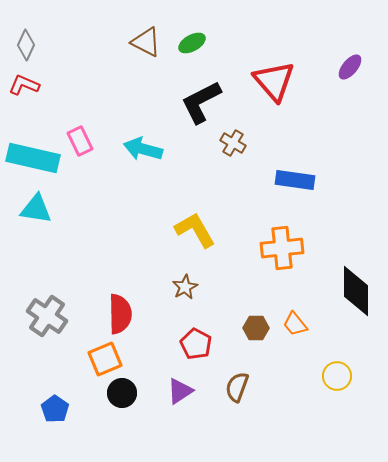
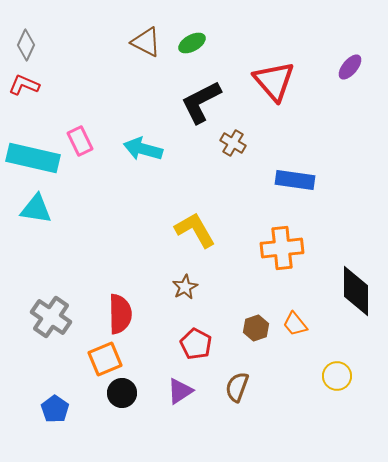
gray cross: moved 4 px right, 1 px down
brown hexagon: rotated 20 degrees counterclockwise
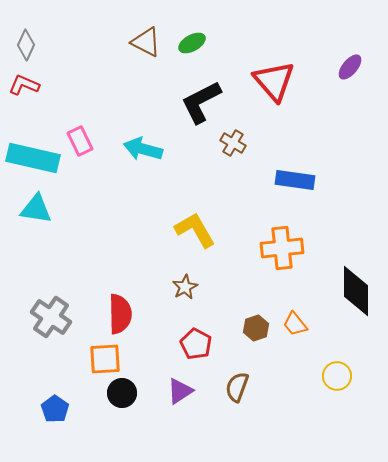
orange square: rotated 20 degrees clockwise
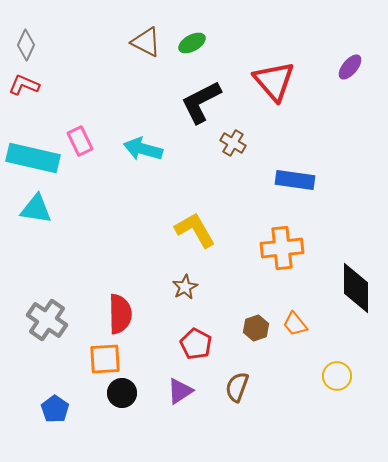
black diamond: moved 3 px up
gray cross: moved 4 px left, 3 px down
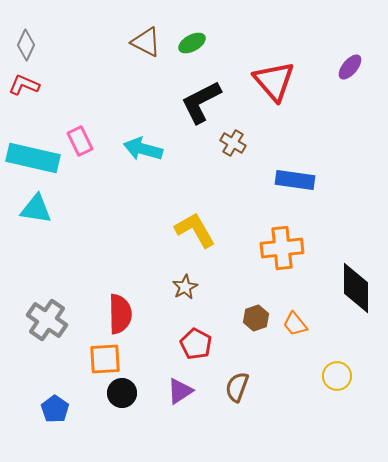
brown hexagon: moved 10 px up
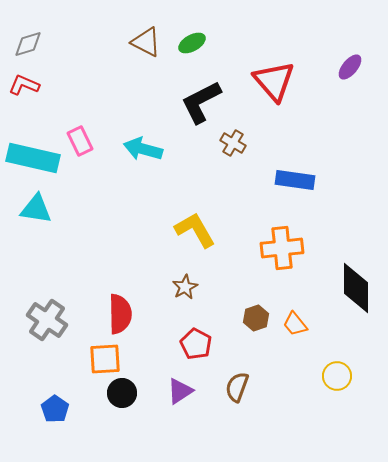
gray diamond: moved 2 px right, 1 px up; rotated 48 degrees clockwise
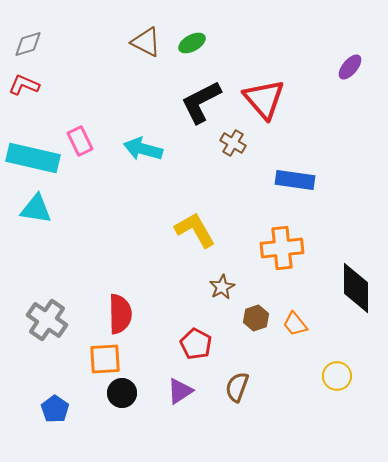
red triangle: moved 10 px left, 18 px down
brown star: moved 37 px right
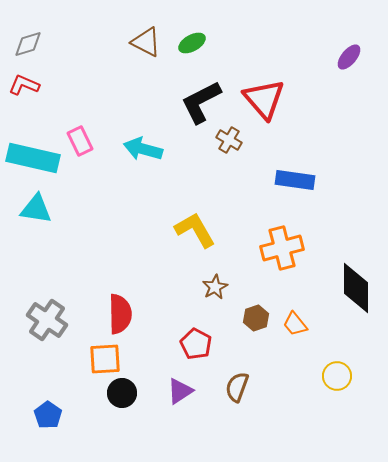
purple ellipse: moved 1 px left, 10 px up
brown cross: moved 4 px left, 3 px up
orange cross: rotated 9 degrees counterclockwise
brown star: moved 7 px left
blue pentagon: moved 7 px left, 6 px down
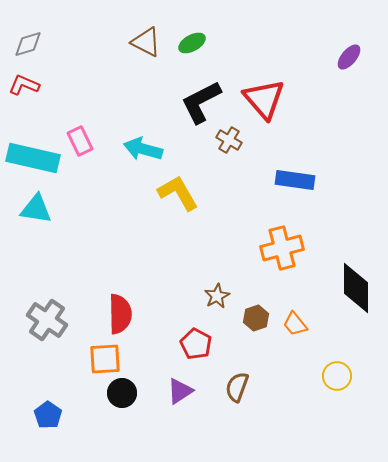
yellow L-shape: moved 17 px left, 37 px up
brown star: moved 2 px right, 9 px down
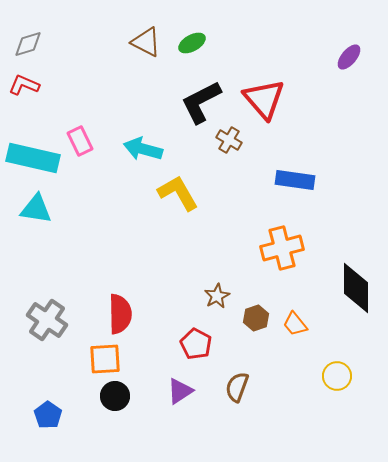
black circle: moved 7 px left, 3 px down
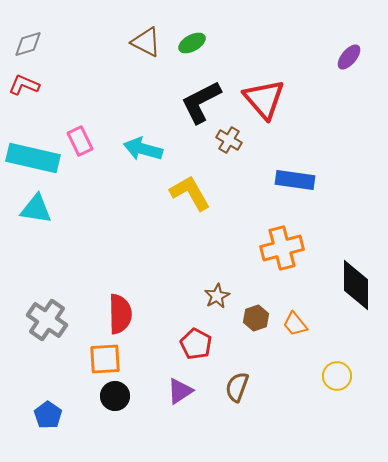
yellow L-shape: moved 12 px right
black diamond: moved 3 px up
